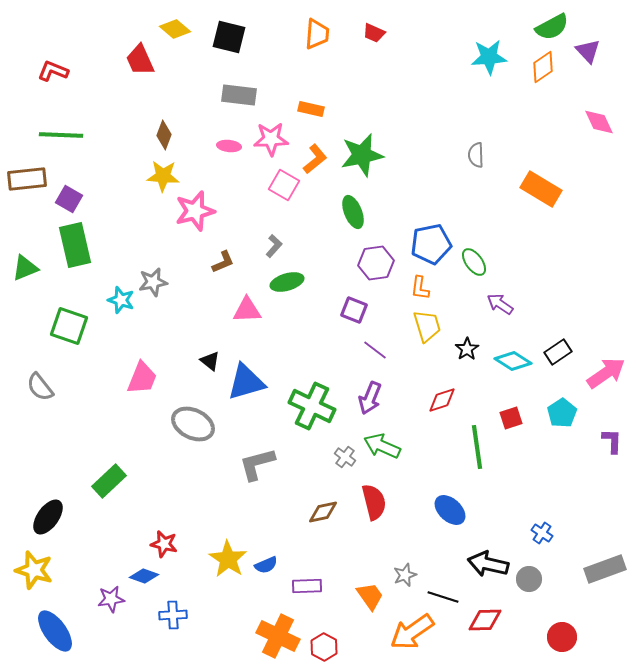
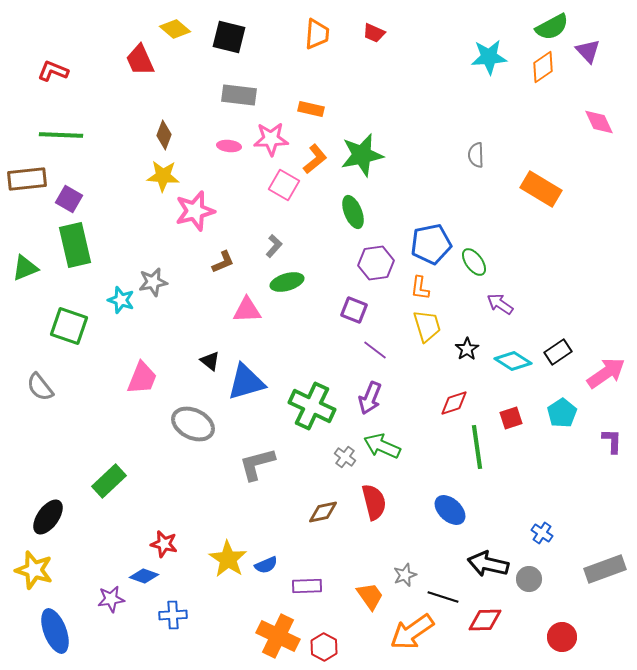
red diamond at (442, 400): moved 12 px right, 3 px down
blue ellipse at (55, 631): rotated 15 degrees clockwise
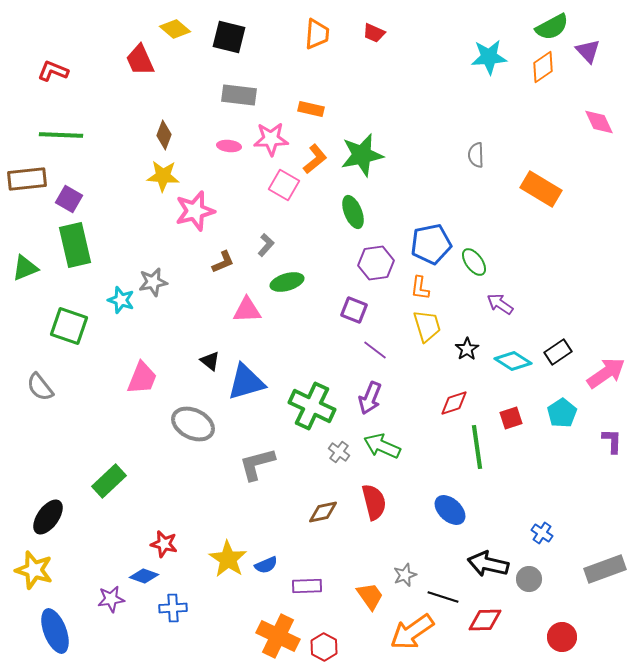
gray L-shape at (274, 246): moved 8 px left, 1 px up
gray cross at (345, 457): moved 6 px left, 5 px up
blue cross at (173, 615): moved 7 px up
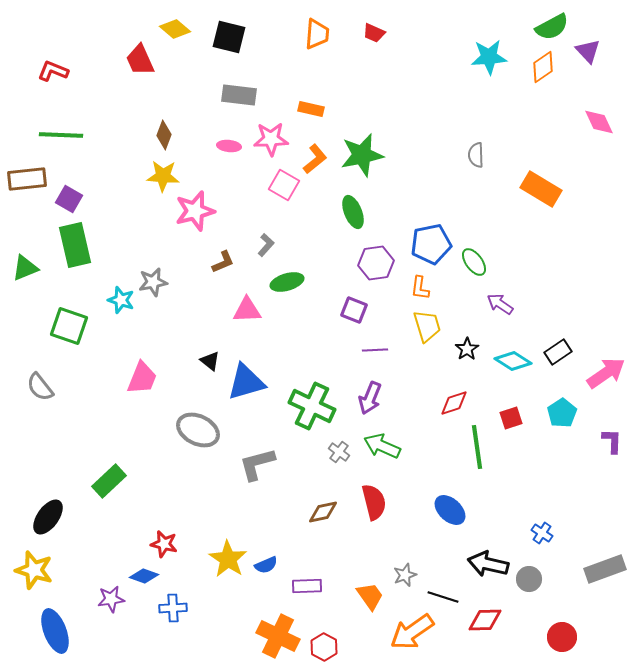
purple line at (375, 350): rotated 40 degrees counterclockwise
gray ellipse at (193, 424): moved 5 px right, 6 px down
